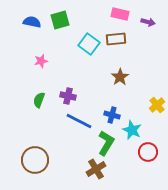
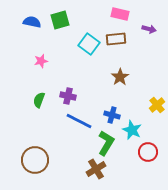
purple arrow: moved 1 px right, 7 px down
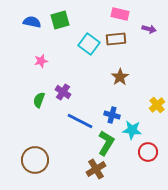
purple cross: moved 5 px left, 4 px up; rotated 21 degrees clockwise
blue line: moved 1 px right
cyan star: rotated 18 degrees counterclockwise
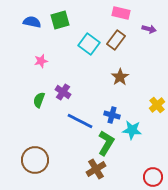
pink rectangle: moved 1 px right, 1 px up
brown rectangle: moved 1 px down; rotated 48 degrees counterclockwise
red circle: moved 5 px right, 25 px down
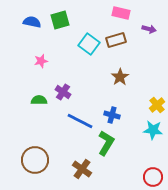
brown rectangle: rotated 36 degrees clockwise
green semicircle: rotated 70 degrees clockwise
cyan star: moved 21 px right
brown cross: moved 14 px left; rotated 24 degrees counterclockwise
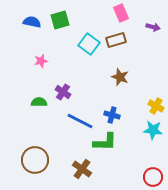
pink rectangle: rotated 54 degrees clockwise
purple arrow: moved 4 px right, 2 px up
brown star: rotated 18 degrees counterclockwise
green semicircle: moved 2 px down
yellow cross: moved 1 px left, 1 px down; rotated 21 degrees counterclockwise
green L-shape: moved 1 px left, 1 px up; rotated 60 degrees clockwise
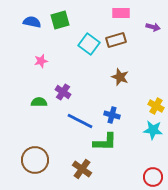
pink rectangle: rotated 66 degrees counterclockwise
